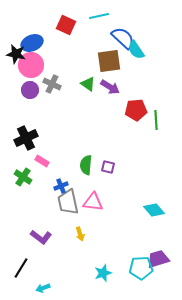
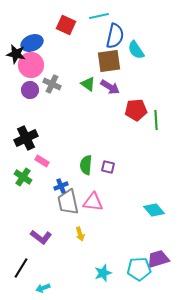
blue semicircle: moved 8 px left, 2 px up; rotated 60 degrees clockwise
cyan pentagon: moved 2 px left, 1 px down
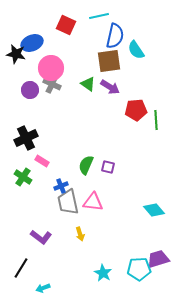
pink circle: moved 20 px right, 3 px down
green semicircle: rotated 18 degrees clockwise
cyan star: rotated 24 degrees counterclockwise
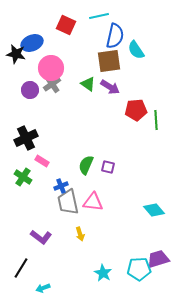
gray cross: rotated 30 degrees clockwise
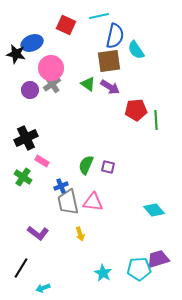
purple L-shape: moved 3 px left, 4 px up
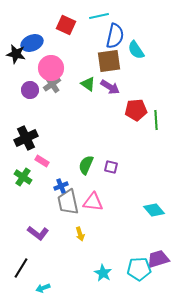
purple square: moved 3 px right
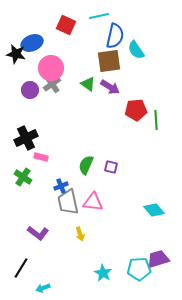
pink rectangle: moved 1 px left, 4 px up; rotated 16 degrees counterclockwise
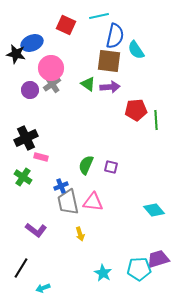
brown square: rotated 15 degrees clockwise
purple arrow: rotated 36 degrees counterclockwise
purple L-shape: moved 2 px left, 3 px up
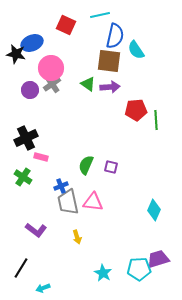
cyan line: moved 1 px right, 1 px up
cyan diamond: rotated 65 degrees clockwise
yellow arrow: moved 3 px left, 3 px down
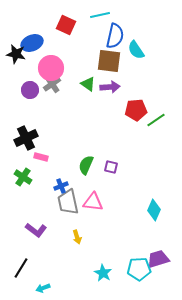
green line: rotated 60 degrees clockwise
